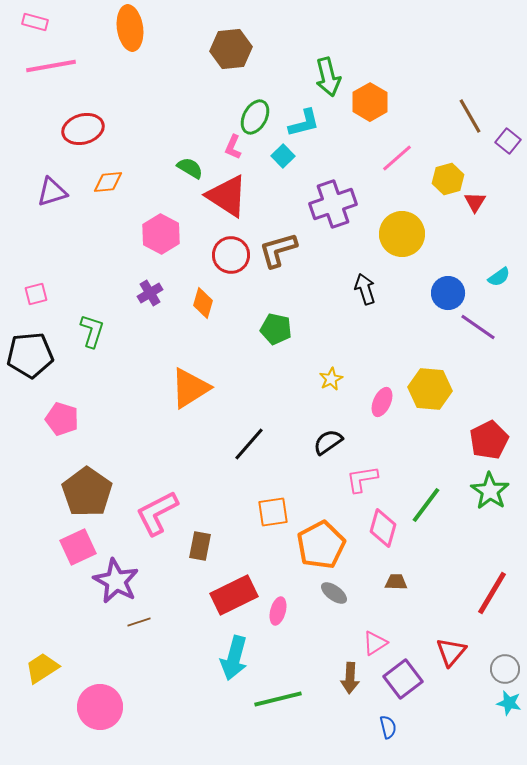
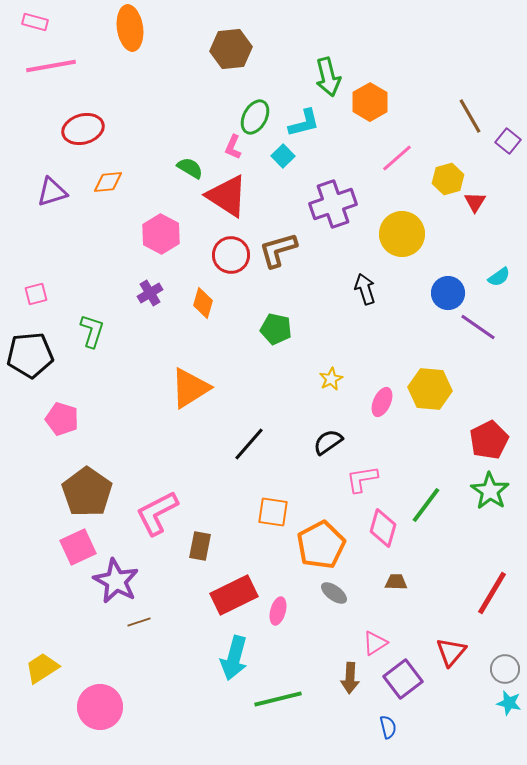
orange square at (273, 512): rotated 16 degrees clockwise
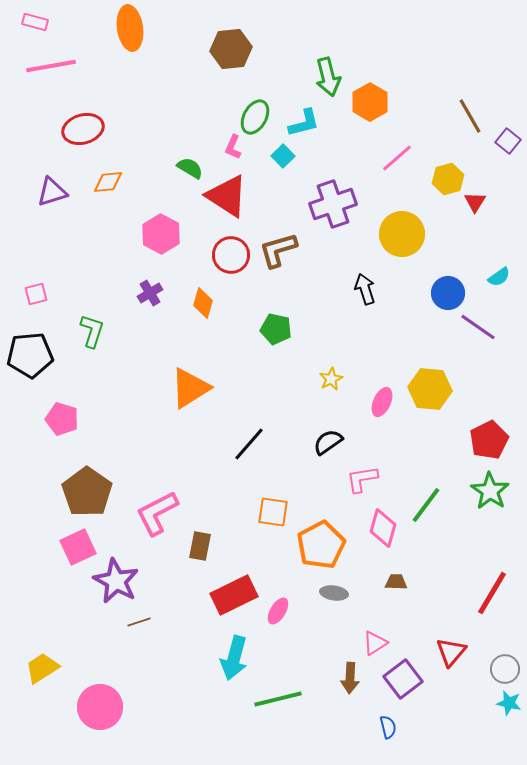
gray ellipse at (334, 593): rotated 28 degrees counterclockwise
pink ellipse at (278, 611): rotated 16 degrees clockwise
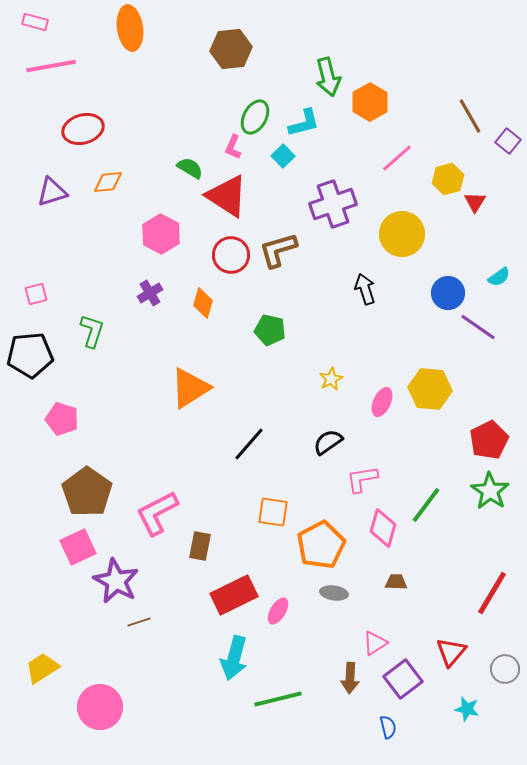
green pentagon at (276, 329): moved 6 px left, 1 px down
cyan star at (509, 703): moved 42 px left, 6 px down
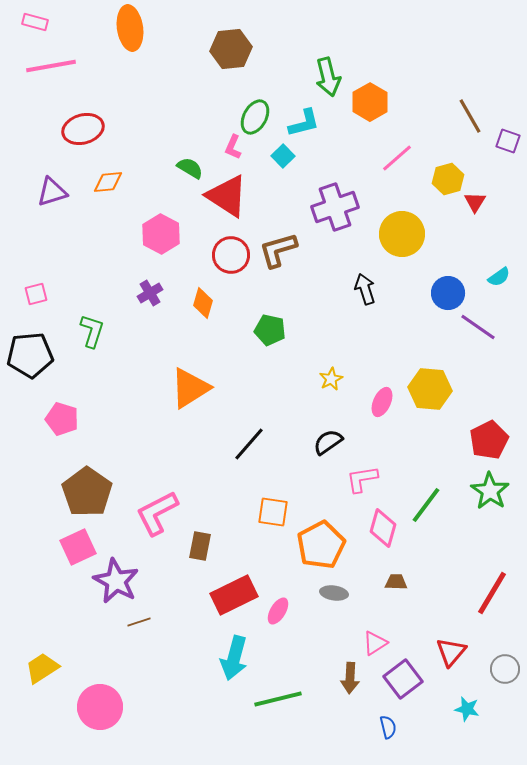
purple square at (508, 141): rotated 20 degrees counterclockwise
purple cross at (333, 204): moved 2 px right, 3 px down
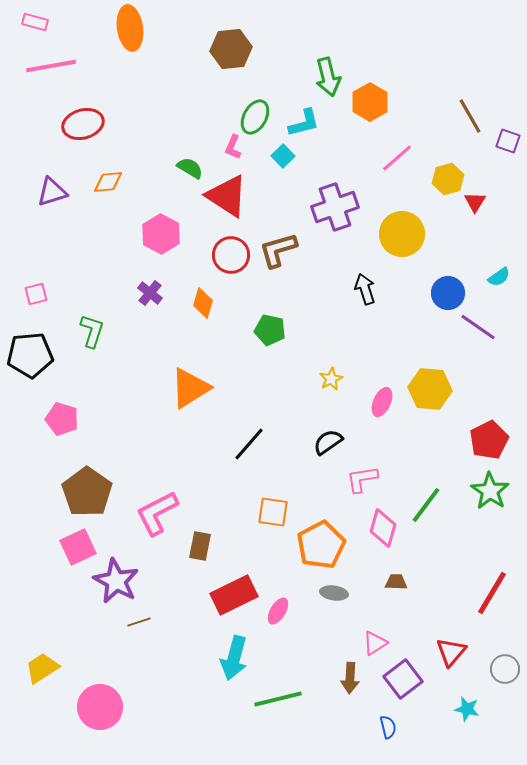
red ellipse at (83, 129): moved 5 px up
purple cross at (150, 293): rotated 20 degrees counterclockwise
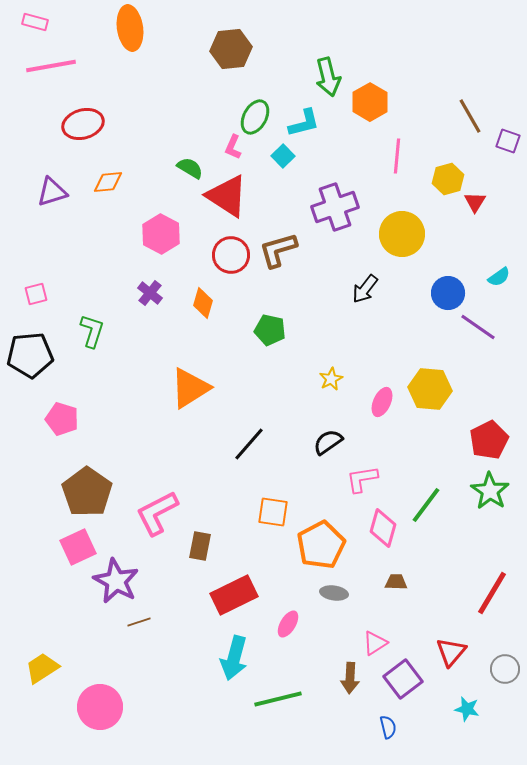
pink line at (397, 158): moved 2 px up; rotated 44 degrees counterclockwise
black arrow at (365, 289): rotated 124 degrees counterclockwise
pink ellipse at (278, 611): moved 10 px right, 13 px down
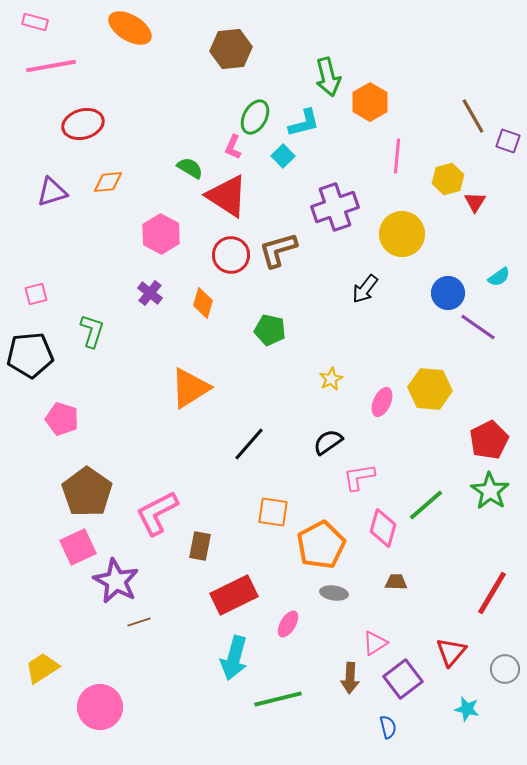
orange ellipse at (130, 28): rotated 51 degrees counterclockwise
brown line at (470, 116): moved 3 px right
pink L-shape at (362, 479): moved 3 px left, 2 px up
green line at (426, 505): rotated 12 degrees clockwise
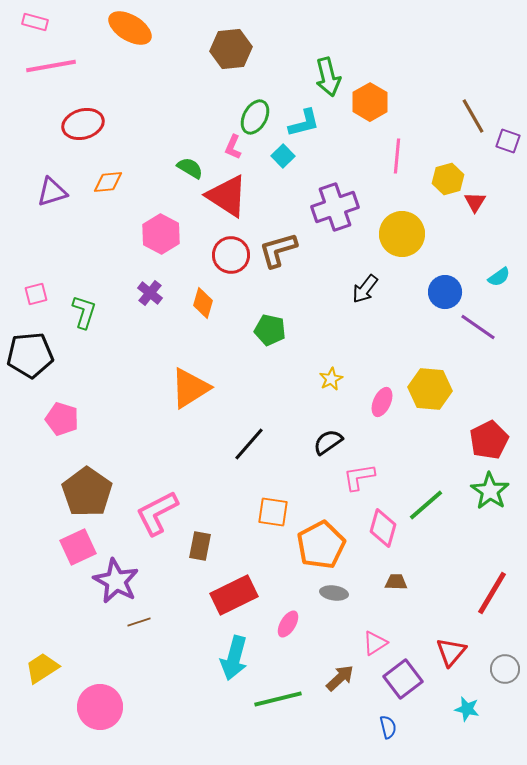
blue circle at (448, 293): moved 3 px left, 1 px up
green L-shape at (92, 331): moved 8 px left, 19 px up
brown arrow at (350, 678): moved 10 px left; rotated 136 degrees counterclockwise
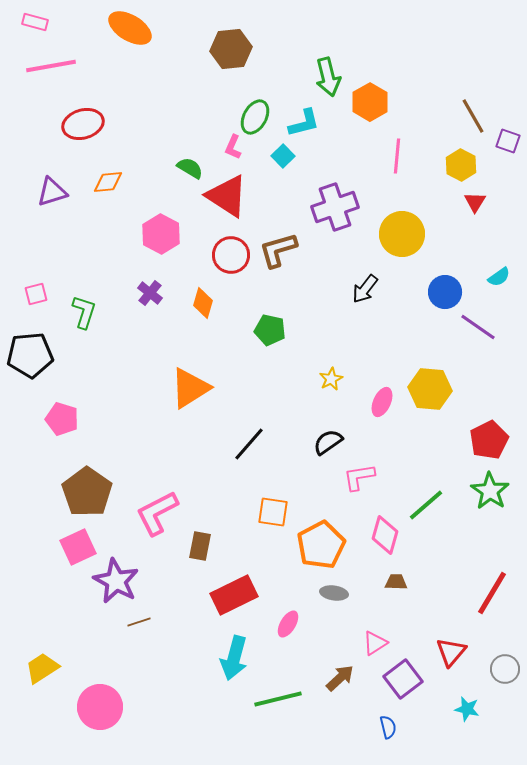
yellow hexagon at (448, 179): moved 13 px right, 14 px up; rotated 16 degrees counterclockwise
pink diamond at (383, 528): moved 2 px right, 7 px down
